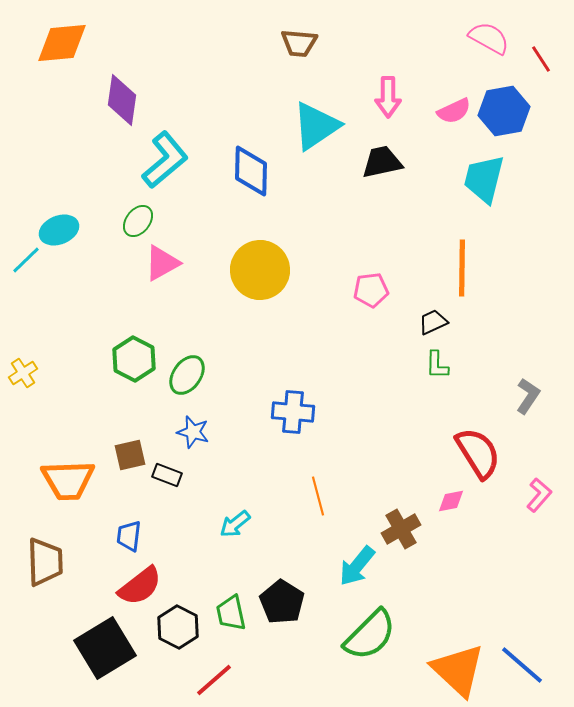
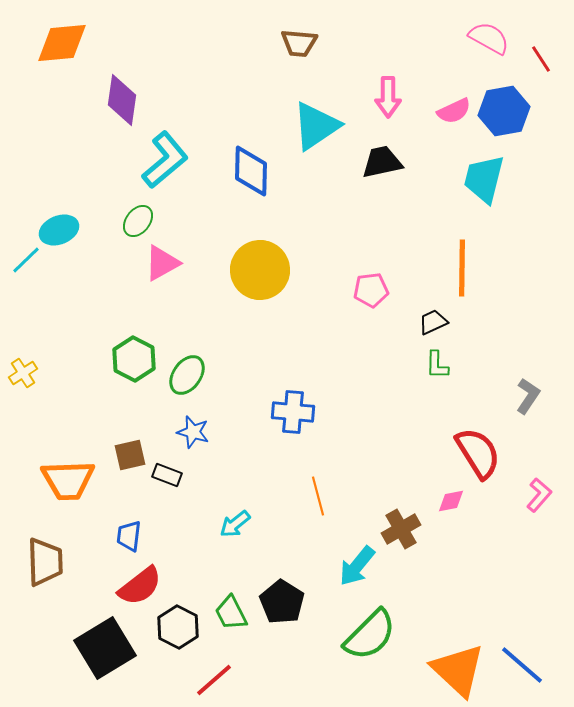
green trapezoid at (231, 613): rotated 15 degrees counterclockwise
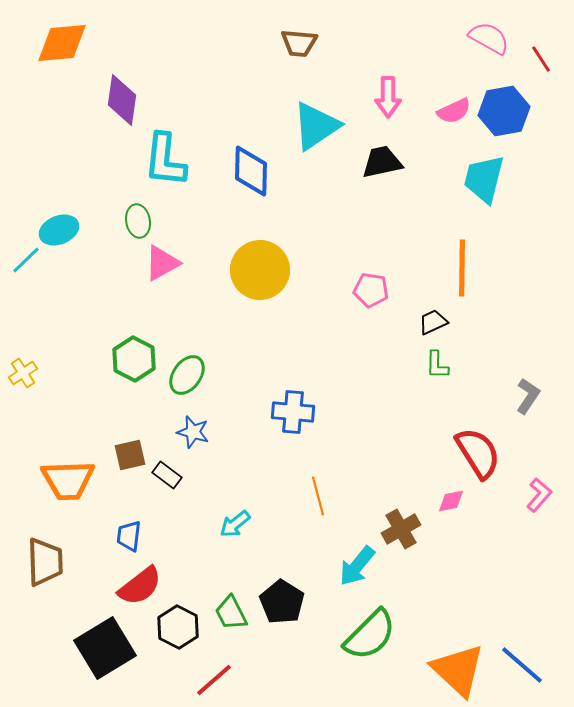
cyan L-shape at (165, 160): rotated 136 degrees clockwise
green ellipse at (138, 221): rotated 48 degrees counterclockwise
pink pentagon at (371, 290): rotated 16 degrees clockwise
black rectangle at (167, 475): rotated 16 degrees clockwise
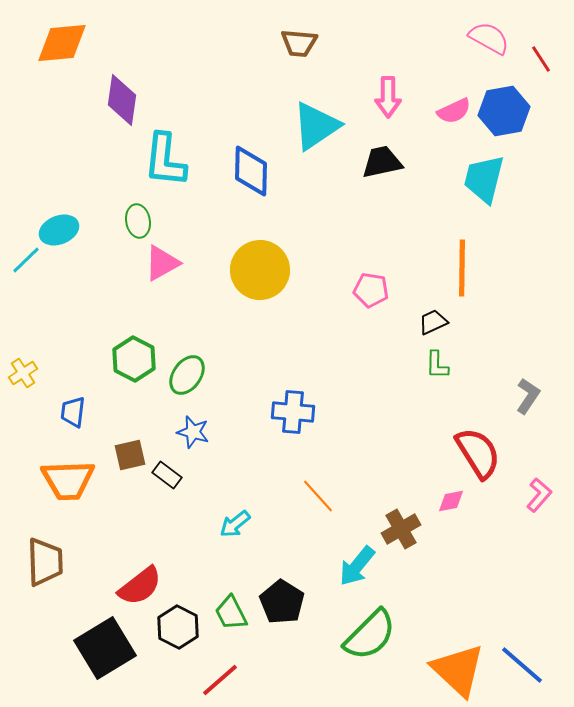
orange line at (318, 496): rotated 27 degrees counterclockwise
blue trapezoid at (129, 536): moved 56 px left, 124 px up
red line at (214, 680): moved 6 px right
